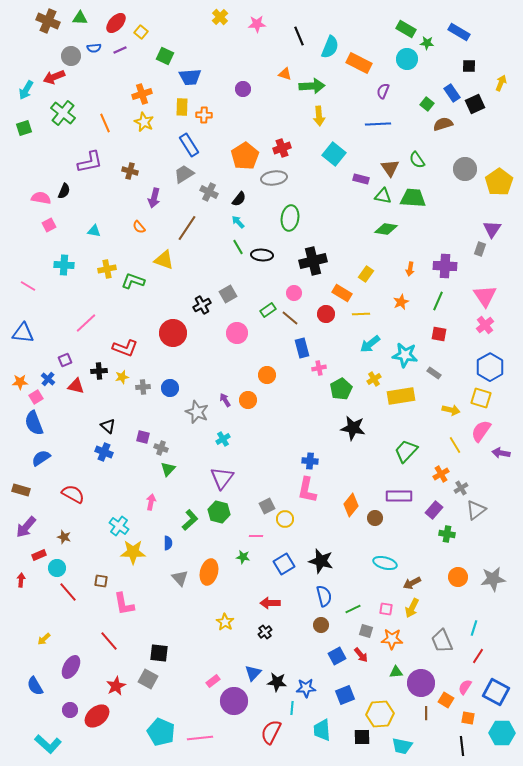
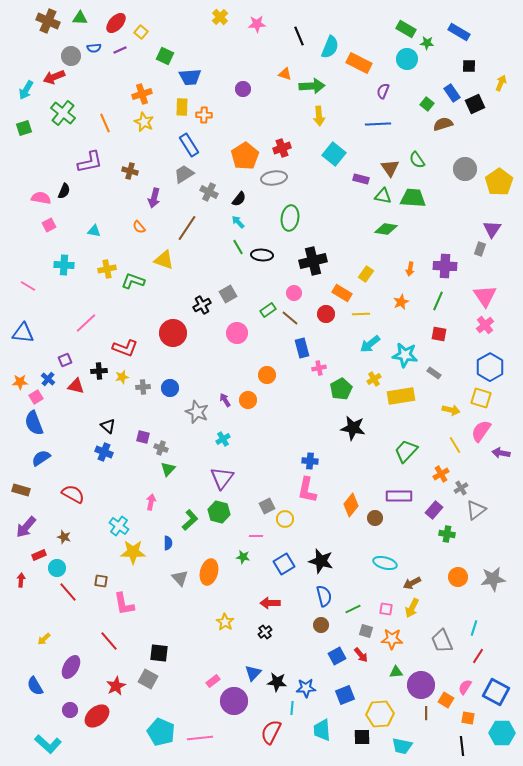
purple circle at (421, 683): moved 2 px down
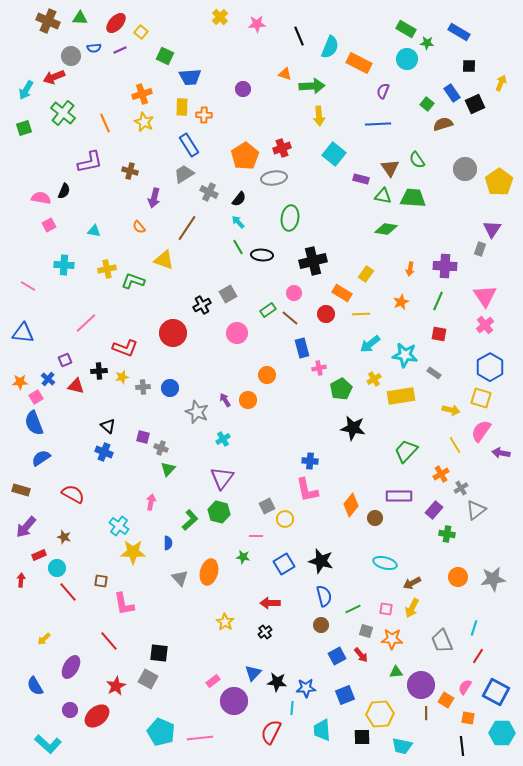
pink L-shape at (307, 490): rotated 24 degrees counterclockwise
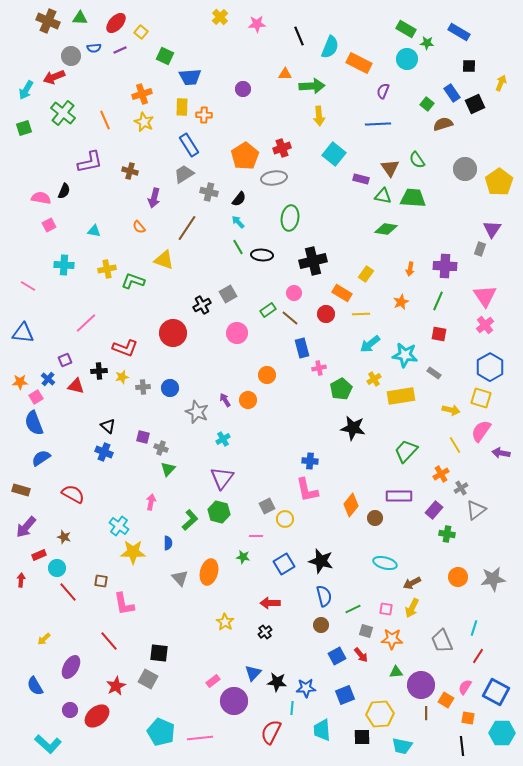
orange triangle at (285, 74): rotated 16 degrees counterclockwise
orange line at (105, 123): moved 3 px up
gray cross at (209, 192): rotated 12 degrees counterclockwise
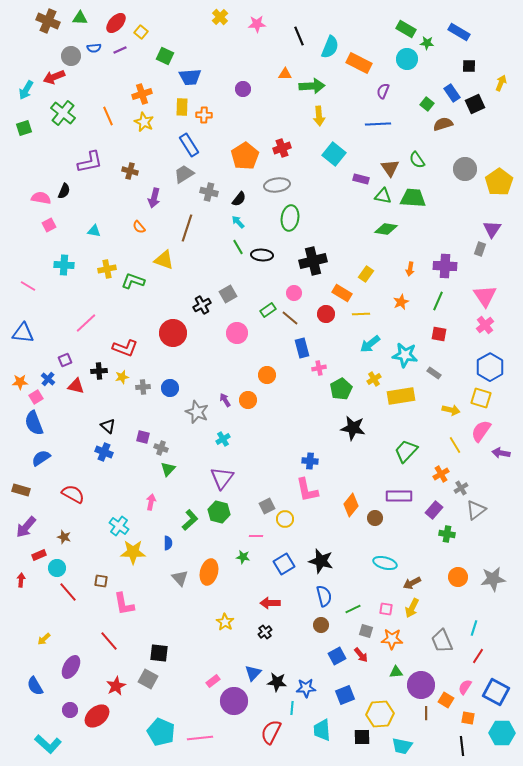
orange line at (105, 120): moved 3 px right, 4 px up
gray ellipse at (274, 178): moved 3 px right, 7 px down
brown line at (187, 228): rotated 16 degrees counterclockwise
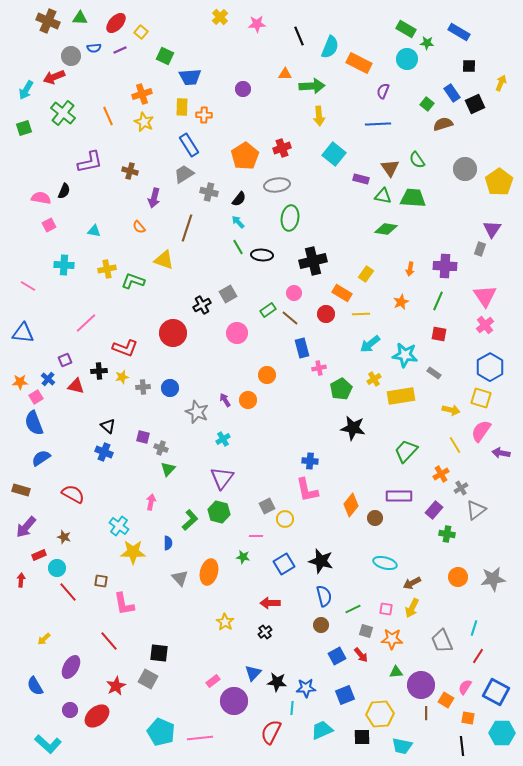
cyan trapezoid at (322, 730): rotated 70 degrees clockwise
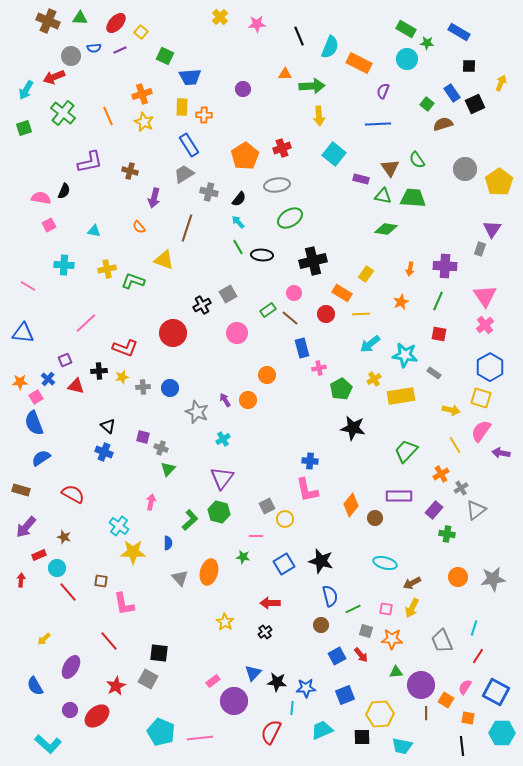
green ellipse at (290, 218): rotated 50 degrees clockwise
blue semicircle at (324, 596): moved 6 px right
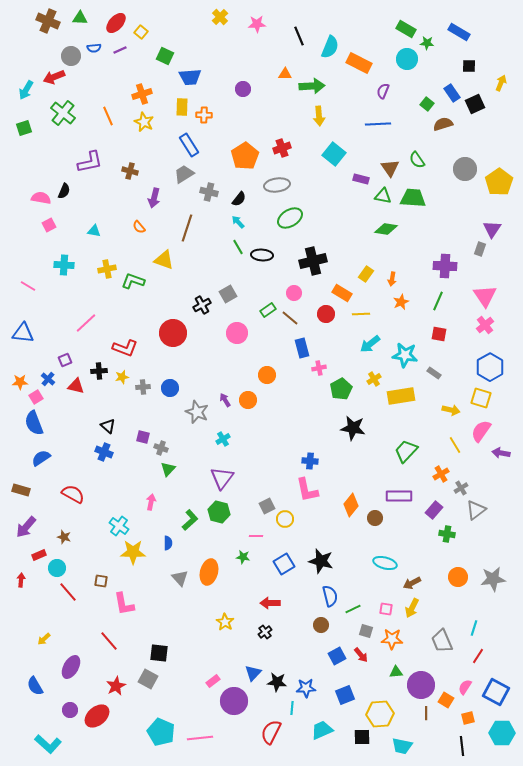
orange arrow at (410, 269): moved 18 px left, 10 px down
orange square at (468, 718): rotated 24 degrees counterclockwise
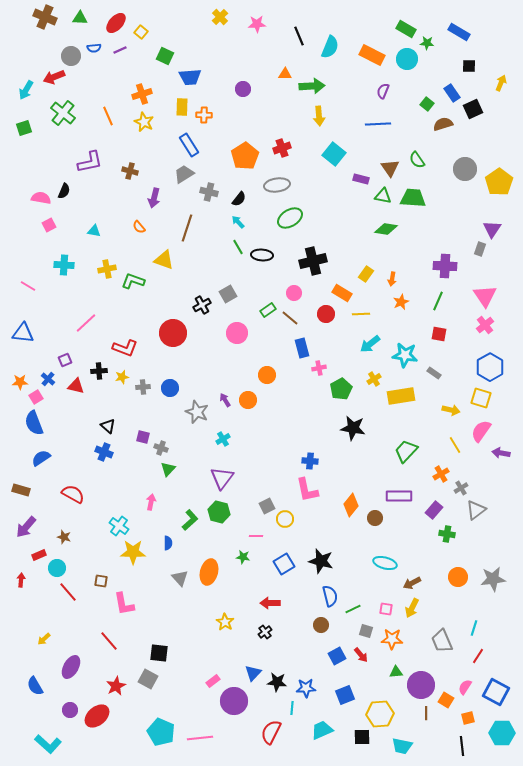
brown cross at (48, 21): moved 3 px left, 4 px up
orange rectangle at (359, 63): moved 13 px right, 8 px up
black square at (475, 104): moved 2 px left, 5 px down
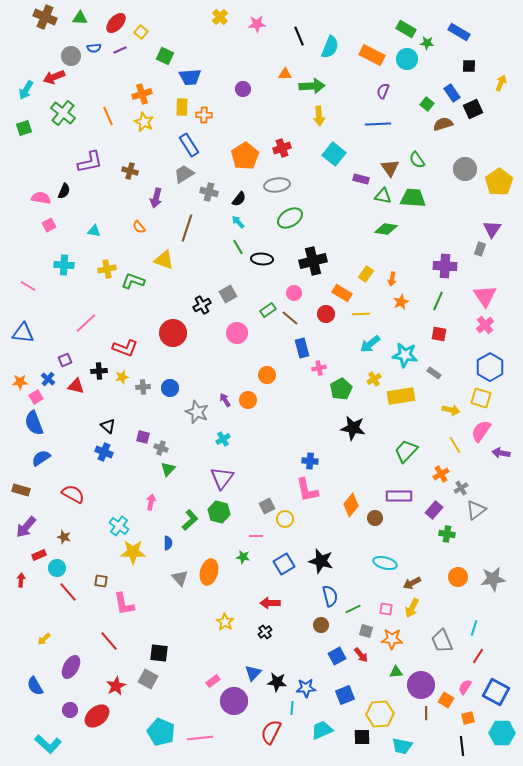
purple arrow at (154, 198): moved 2 px right
black ellipse at (262, 255): moved 4 px down
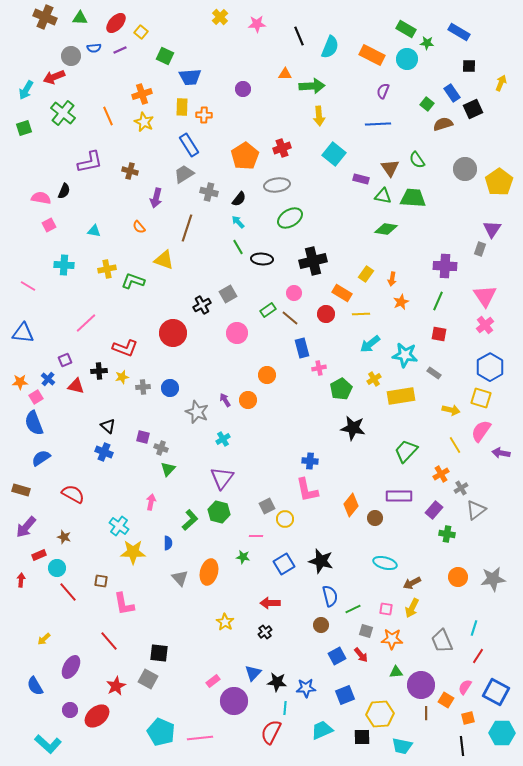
cyan line at (292, 708): moved 7 px left
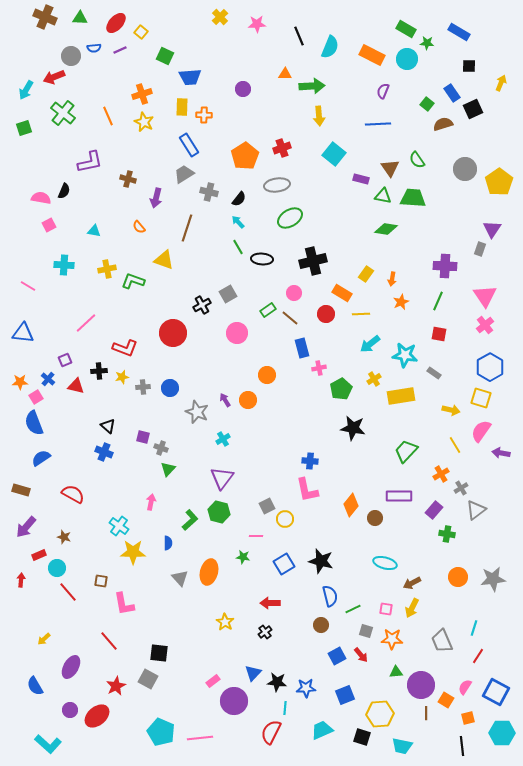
brown cross at (130, 171): moved 2 px left, 8 px down
black square at (362, 737): rotated 18 degrees clockwise
